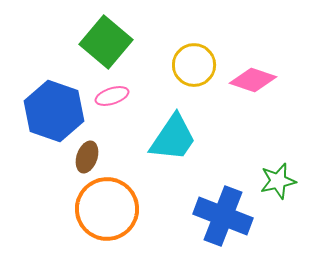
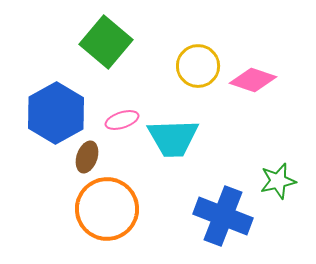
yellow circle: moved 4 px right, 1 px down
pink ellipse: moved 10 px right, 24 px down
blue hexagon: moved 2 px right, 2 px down; rotated 12 degrees clockwise
cyan trapezoid: rotated 54 degrees clockwise
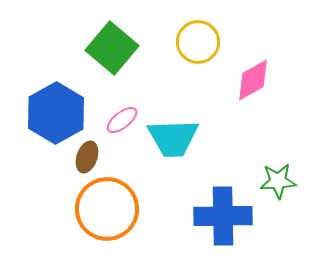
green square: moved 6 px right, 6 px down
yellow circle: moved 24 px up
pink diamond: rotated 48 degrees counterclockwise
pink ellipse: rotated 20 degrees counterclockwise
green star: rotated 9 degrees clockwise
blue cross: rotated 22 degrees counterclockwise
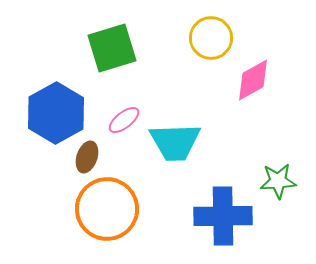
yellow circle: moved 13 px right, 4 px up
green square: rotated 33 degrees clockwise
pink ellipse: moved 2 px right
cyan trapezoid: moved 2 px right, 4 px down
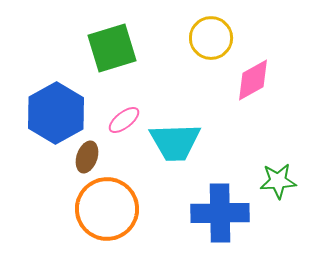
blue cross: moved 3 px left, 3 px up
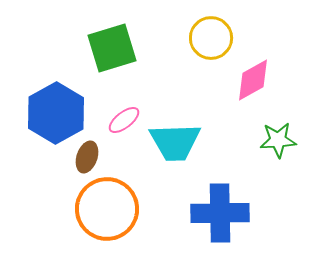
green star: moved 41 px up
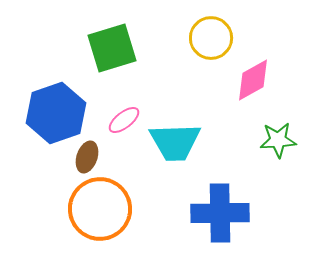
blue hexagon: rotated 10 degrees clockwise
orange circle: moved 7 px left
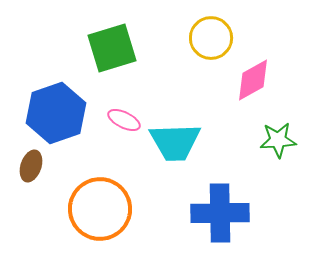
pink ellipse: rotated 64 degrees clockwise
brown ellipse: moved 56 px left, 9 px down
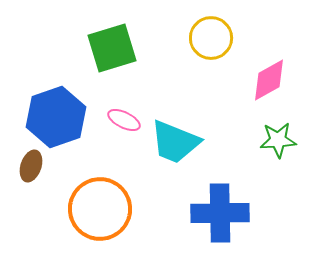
pink diamond: moved 16 px right
blue hexagon: moved 4 px down
cyan trapezoid: rotated 24 degrees clockwise
